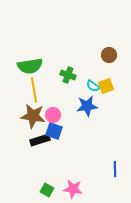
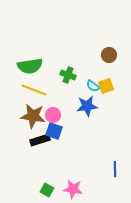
yellow line: rotated 60 degrees counterclockwise
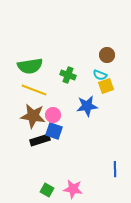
brown circle: moved 2 px left
cyan semicircle: moved 7 px right, 11 px up; rotated 16 degrees counterclockwise
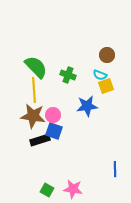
green semicircle: moved 6 px right, 1 px down; rotated 125 degrees counterclockwise
yellow line: rotated 65 degrees clockwise
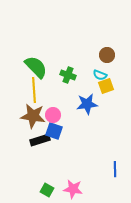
blue star: moved 2 px up
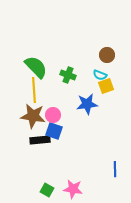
black rectangle: rotated 12 degrees clockwise
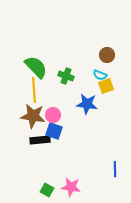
green cross: moved 2 px left, 1 px down
blue star: rotated 15 degrees clockwise
pink star: moved 2 px left, 2 px up
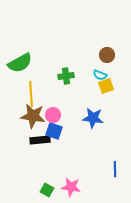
green semicircle: moved 16 px left, 4 px up; rotated 105 degrees clockwise
green cross: rotated 28 degrees counterclockwise
yellow line: moved 3 px left, 4 px down
blue star: moved 6 px right, 14 px down
